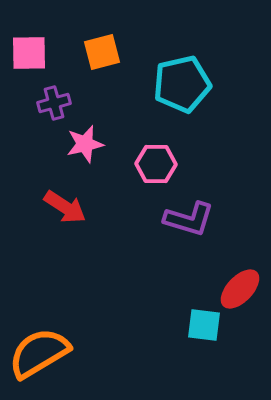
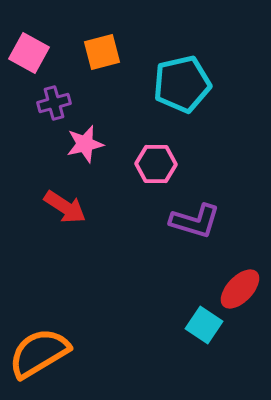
pink square: rotated 30 degrees clockwise
purple L-shape: moved 6 px right, 2 px down
cyan square: rotated 27 degrees clockwise
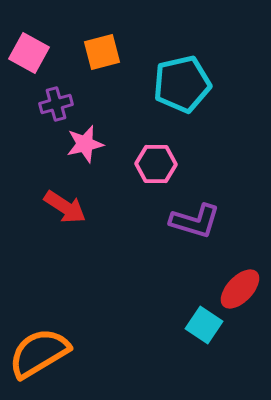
purple cross: moved 2 px right, 1 px down
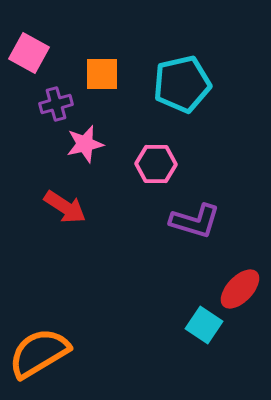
orange square: moved 22 px down; rotated 15 degrees clockwise
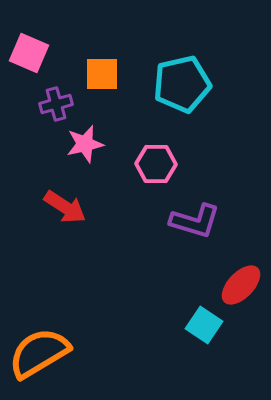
pink square: rotated 6 degrees counterclockwise
red ellipse: moved 1 px right, 4 px up
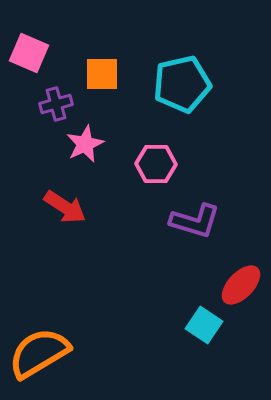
pink star: rotated 12 degrees counterclockwise
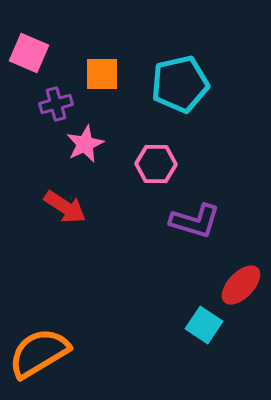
cyan pentagon: moved 2 px left
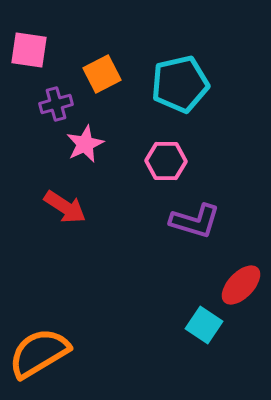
pink square: moved 3 px up; rotated 15 degrees counterclockwise
orange square: rotated 27 degrees counterclockwise
pink hexagon: moved 10 px right, 3 px up
